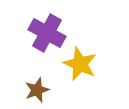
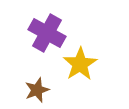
yellow star: rotated 16 degrees clockwise
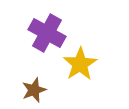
brown star: moved 3 px left
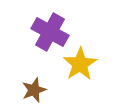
purple cross: moved 3 px right, 1 px up
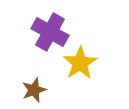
yellow star: moved 1 px up
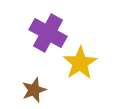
purple cross: moved 2 px left, 1 px down
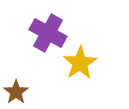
brown star: moved 18 px left, 2 px down; rotated 15 degrees counterclockwise
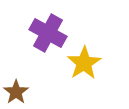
yellow star: moved 4 px right
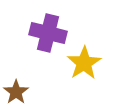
purple cross: rotated 15 degrees counterclockwise
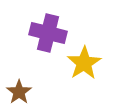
brown star: moved 3 px right
